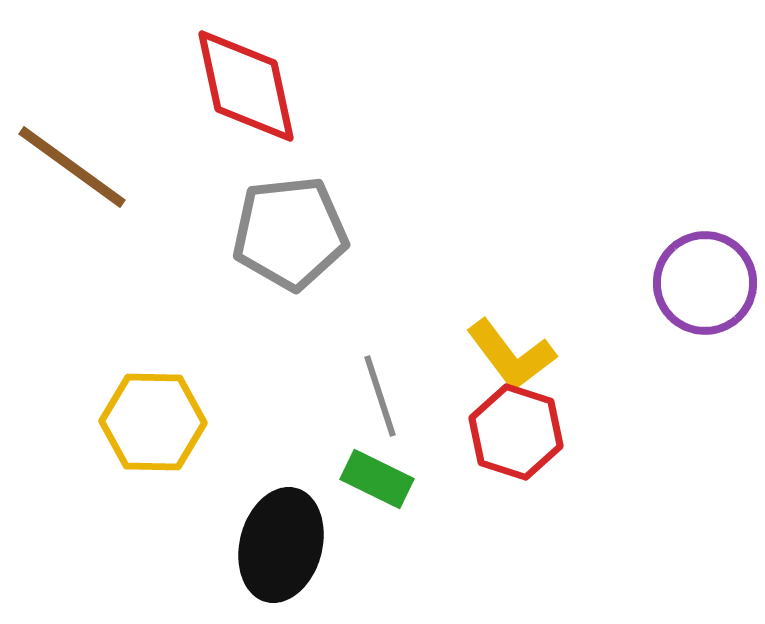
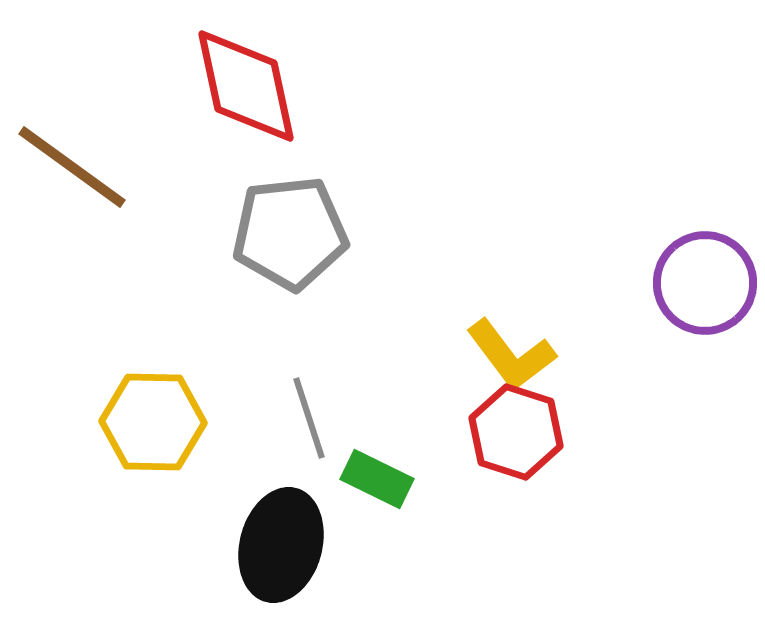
gray line: moved 71 px left, 22 px down
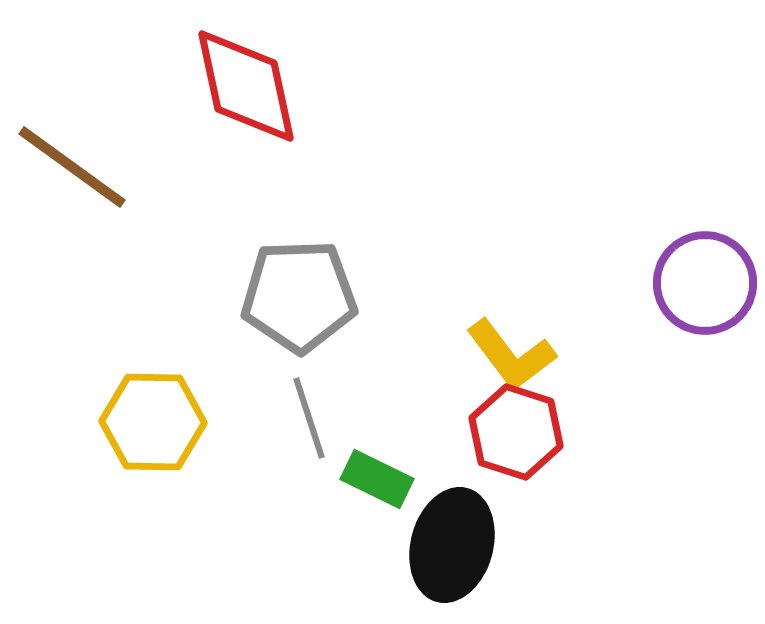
gray pentagon: moved 9 px right, 63 px down; rotated 4 degrees clockwise
black ellipse: moved 171 px right
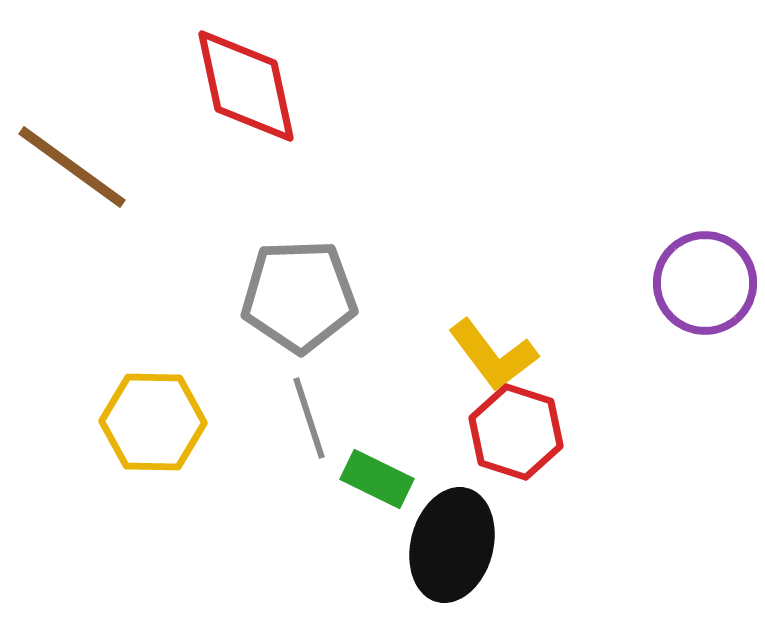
yellow L-shape: moved 18 px left
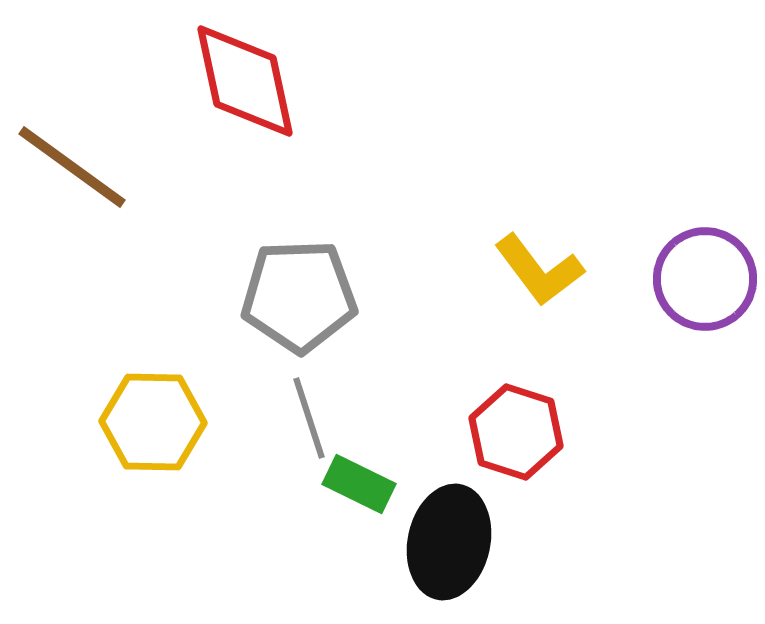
red diamond: moved 1 px left, 5 px up
purple circle: moved 4 px up
yellow L-shape: moved 46 px right, 85 px up
green rectangle: moved 18 px left, 5 px down
black ellipse: moved 3 px left, 3 px up; rotated 3 degrees counterclockwise
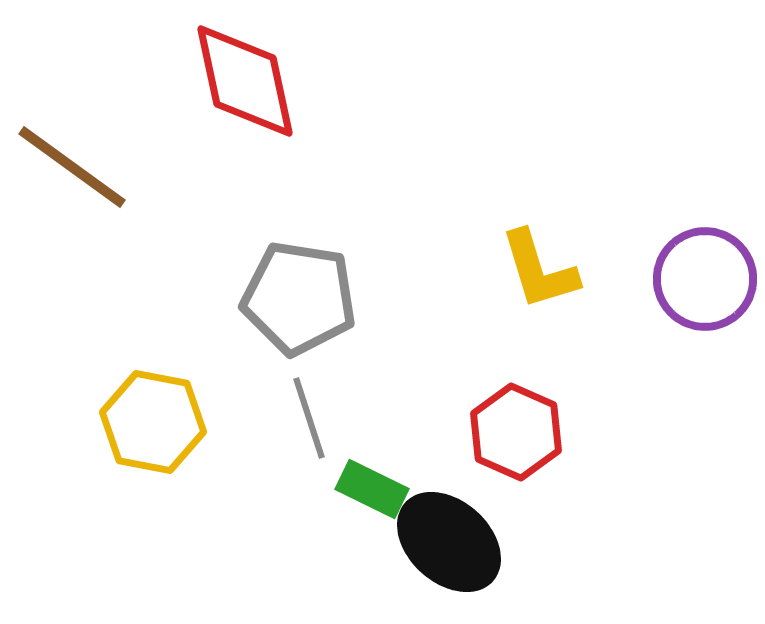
yellow L-shape: rotated 20 degrees clockwise
gray pentagon: moved 2 px down; rotated 11 degrees clockwise
yellow hexagon: rotated 10 degrees clockwise
red hexagon: rotated 6 degrees clockwise
green rectangle: moved 13 px right, 5 px down
black ellipse: rotated 60 degrees counterclockwise
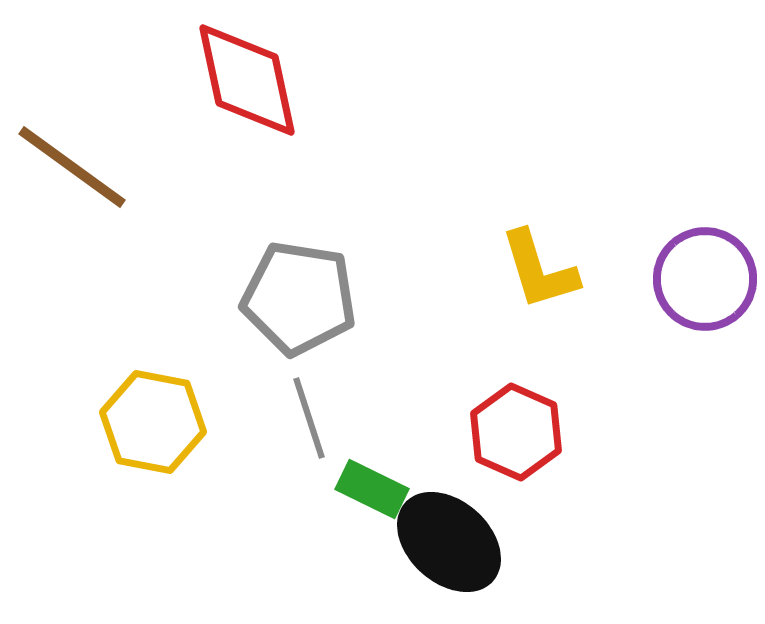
red diamond: moved 2 px right, 1 px up
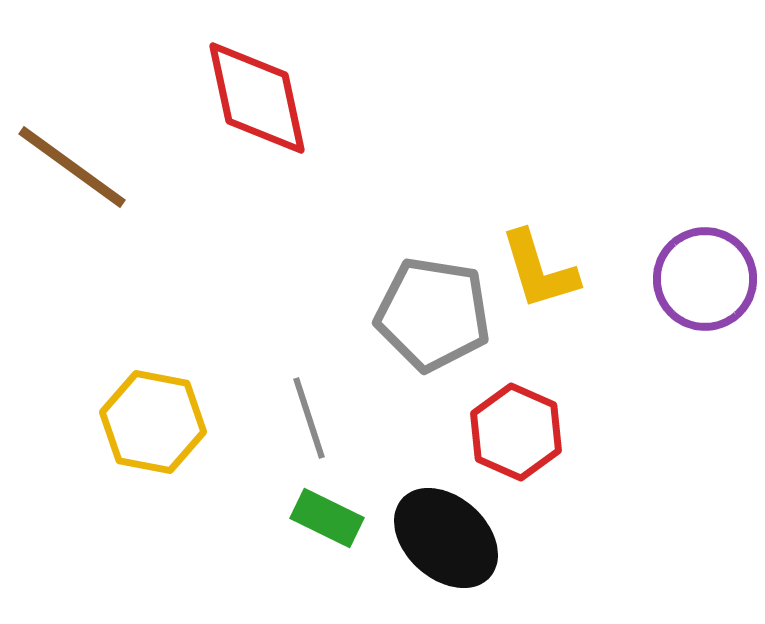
red diamond: moved 10 px right, 18 px down
gray pentagon: moved 134 px right, 16 px down
green rectangle: moved 45 px left, 29 px down
black ellipse: moved 3 px left, 4 px up
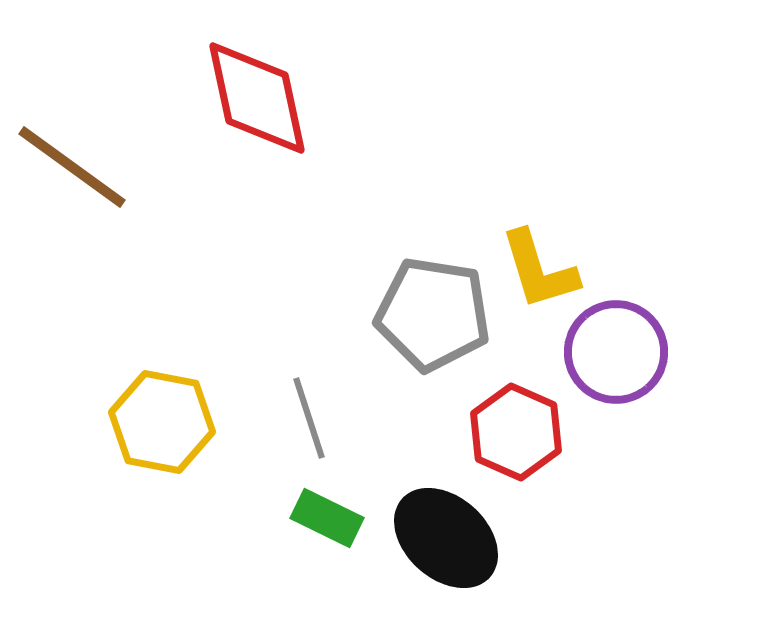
purple circle: moved 89 px left, 73 px down
yellow hexagon: moved 9 px right
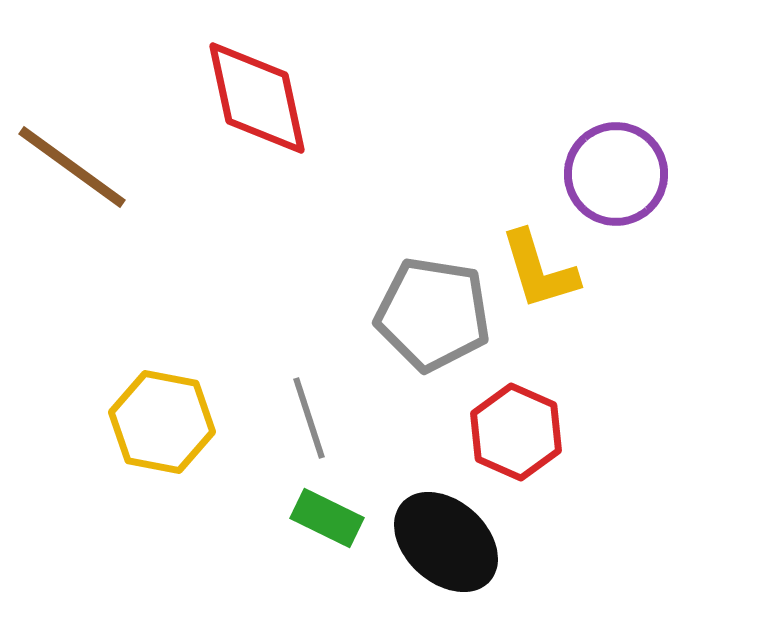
purple circle: moved 178 px up
black ellipse: moved 4 px down
